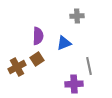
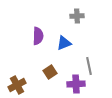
brown square: moved 13 px right, 13 px down
brown cross: moved 18 px down
purple cross: moved 2 px right
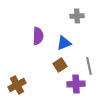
brown square: moved 10 px right, 7 px up
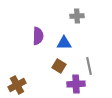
blue triangle: rotated 21 degrees clockwise
brown square: moved 1 px left, 1 px down; rotated 24 degrees counterclockwise
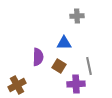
purple semicircle: moved 21 px down
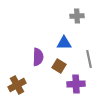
gray line: moved 7 px up
